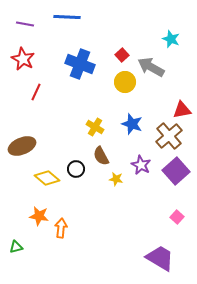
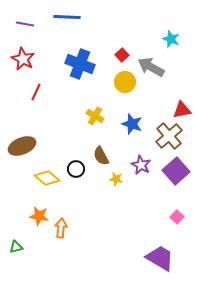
yellow cross: moved 11 px up
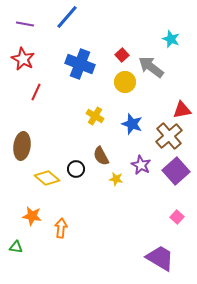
blue line: rotated 52 degrees counterclockwise
gray arrow: rotated 8 degrees clockwise
brown ellipse: rotated 60 degrees counterclockwise
orange star: moved 7 px left
green triangle: rotated 24 degrees clockwise
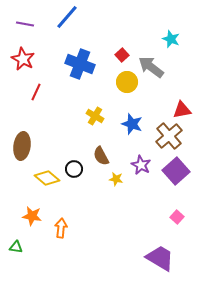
yellow circle: moved 2 px right
black circle: moved 2 px left
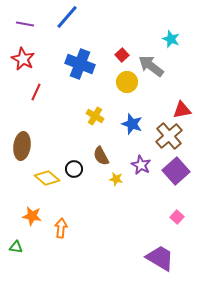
gray arrow: moved 1 px up
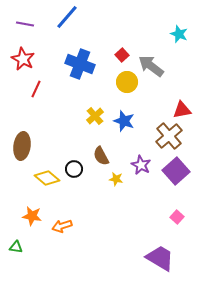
cyan star: moved 8 px right, 5 px up
red line: moved 3 px up
yellow cross: rotated 18 degrees clockwise
blue star: moved 8 px left, 3 px up
orange arrow: moved 1 px right, 2 px up; rotated 114 degrees counterclockwise
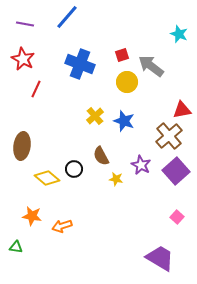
red square: rotated 24 degrees clockwise
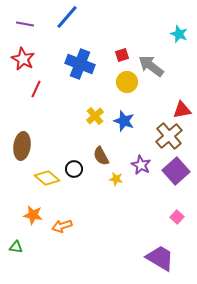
orange star: moved 1 px right, 1 px up
